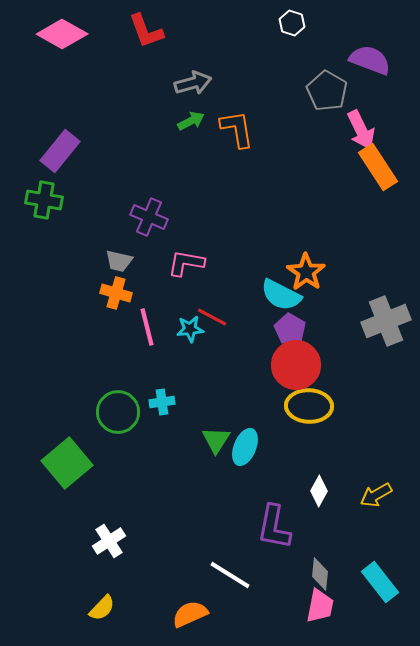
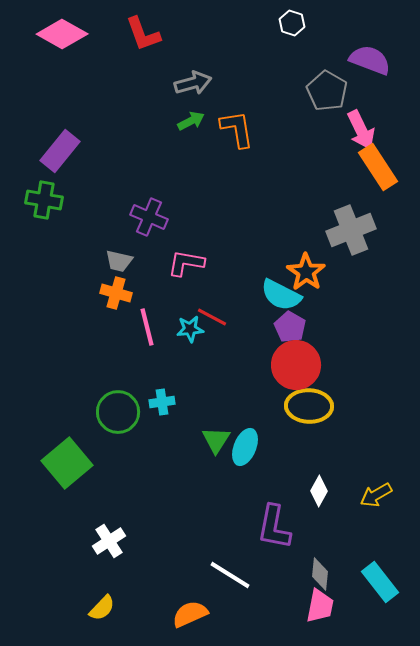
red L-shape: moved 3 px left, 3 px down
gray cross: moved 35 px left, 91 px up
purple pentagon: moved 2 px up
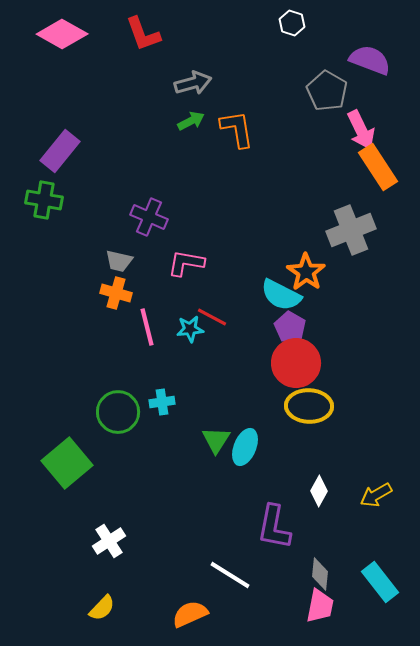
red circle: moved 2 px up
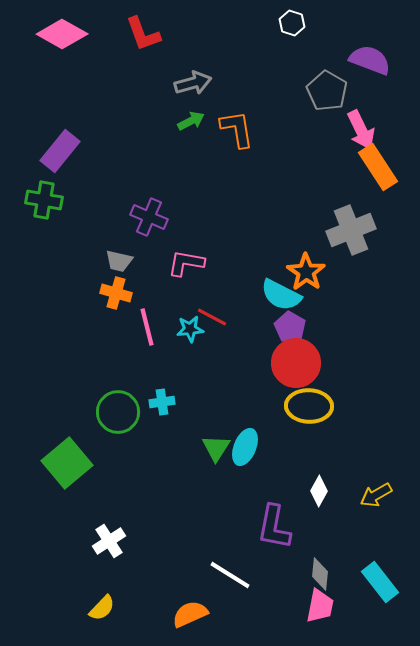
green triangle: moved 8 px down
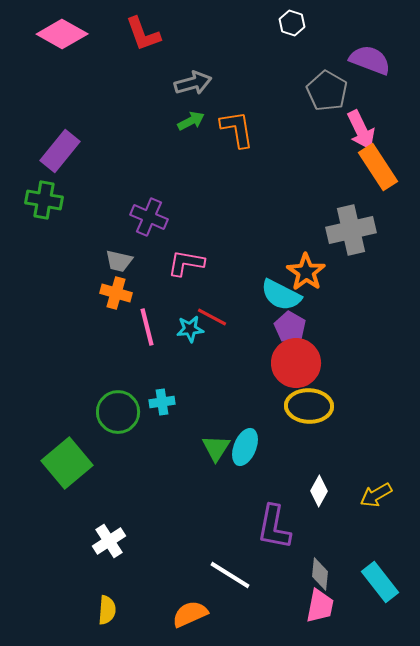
gray cross: rotated 9 degrees clockwise
yellow semicircle: moved 5 px right, 2 px down; rotated 40 degrees counterclockwise
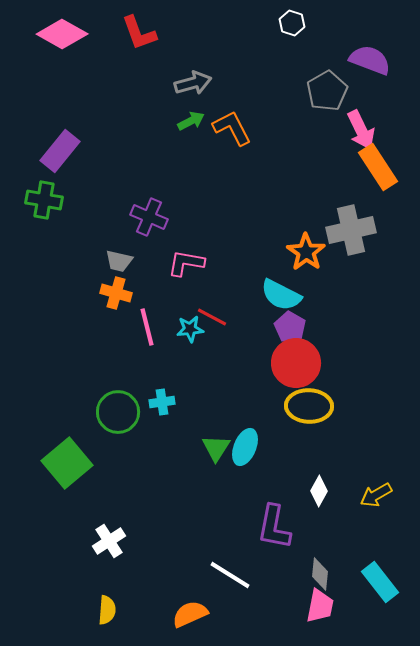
red L-shape: moved 4 px left, 1 px up
gray pentagon: rotated 12 degrees clockwise
orange L-shape: moved 5 px left, 1 px up; rotated 18 degrees counterclockwise
orange star: moved 20 px up
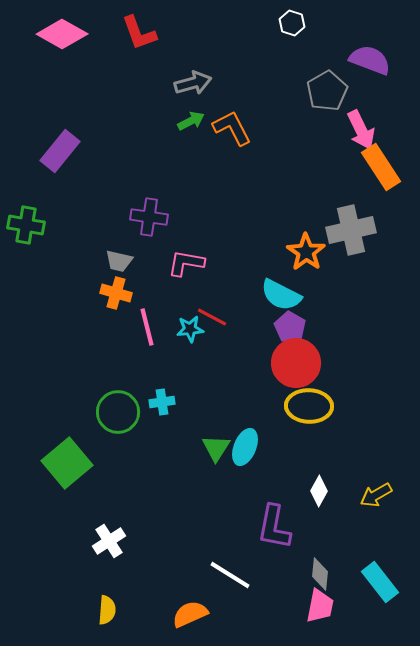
orange rectangle: moved 3 px right
green cross: moved 18 px left, 25 px down
purple cross: rotated 15 degrees counterclockwise
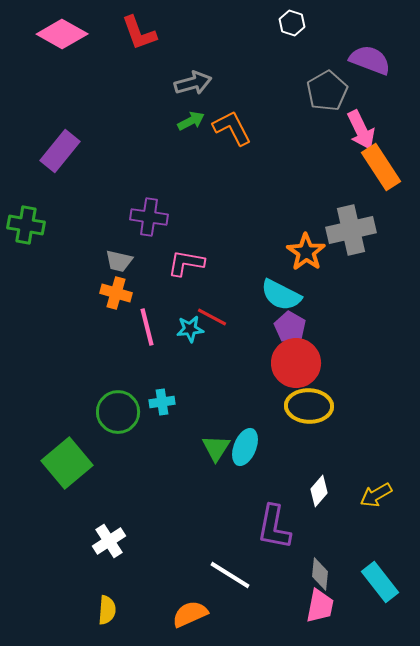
white diamond: rotated 12 degrees clockwise
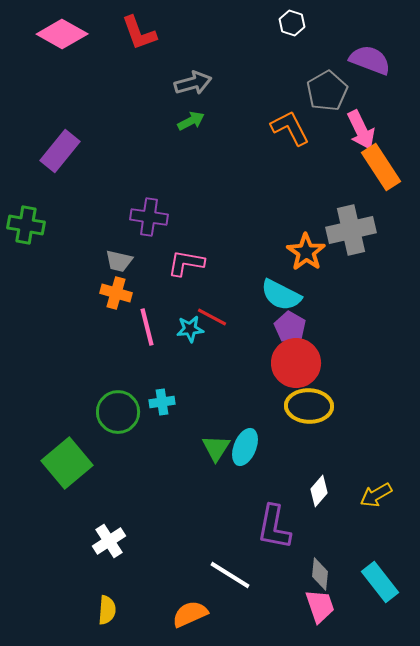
orange L-shape: moved 58 px right
pink trapezoid: rotated 30 degrees counterclockwise
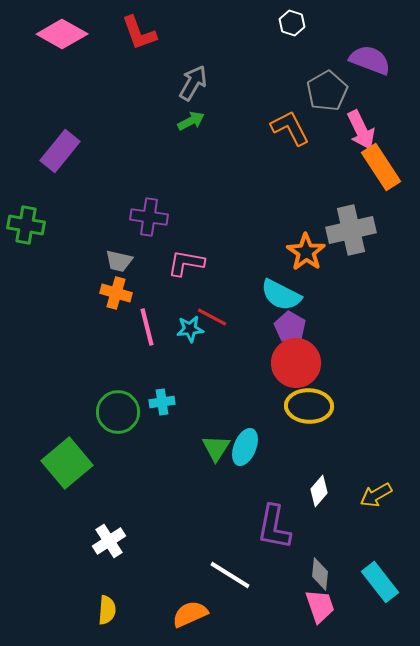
gray arrow: rotated 45 degrees counterclockwise
